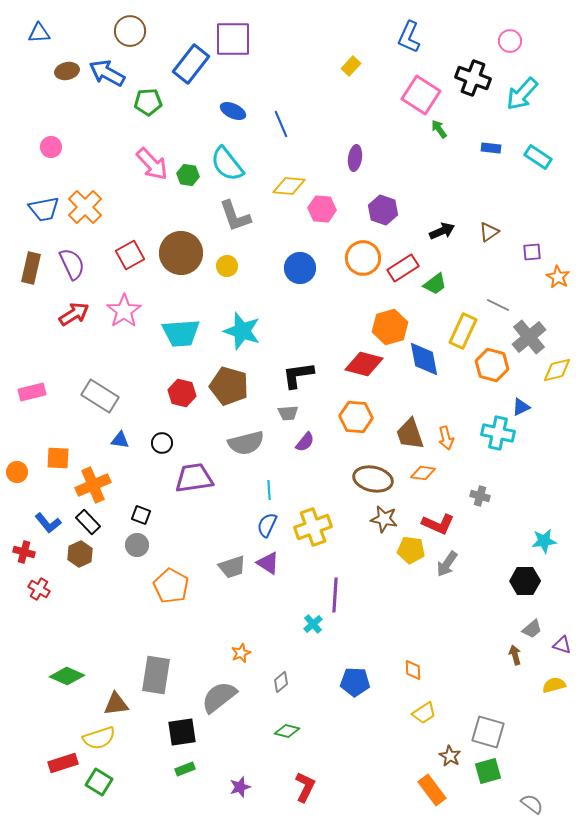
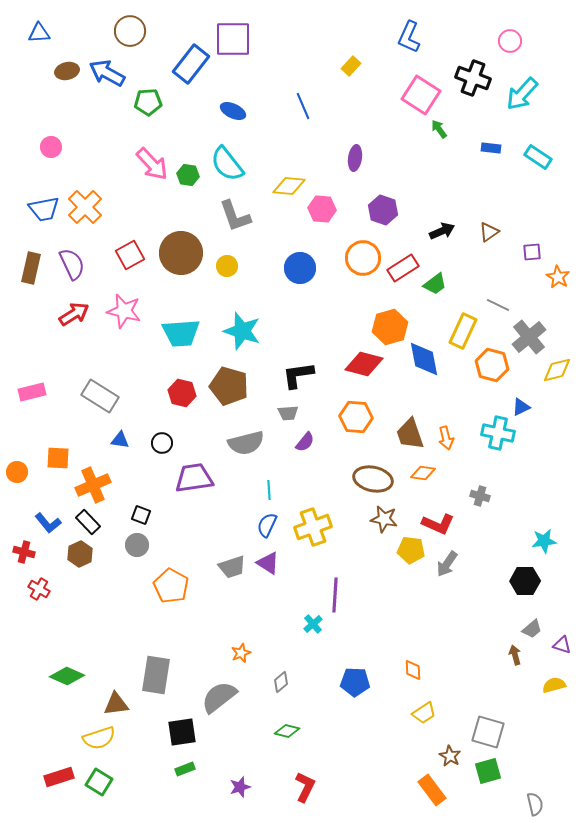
blue line at (281, 124): moved 22 px right, 18 px up
pink star at (124, 311): rotated 24 degrees counterclockwise
red rectangle at (63, 763): moved 4 px left, 14 px down
gray semicircle at (532, 804): moved 3 px right; rotated 40 degrees clockwise
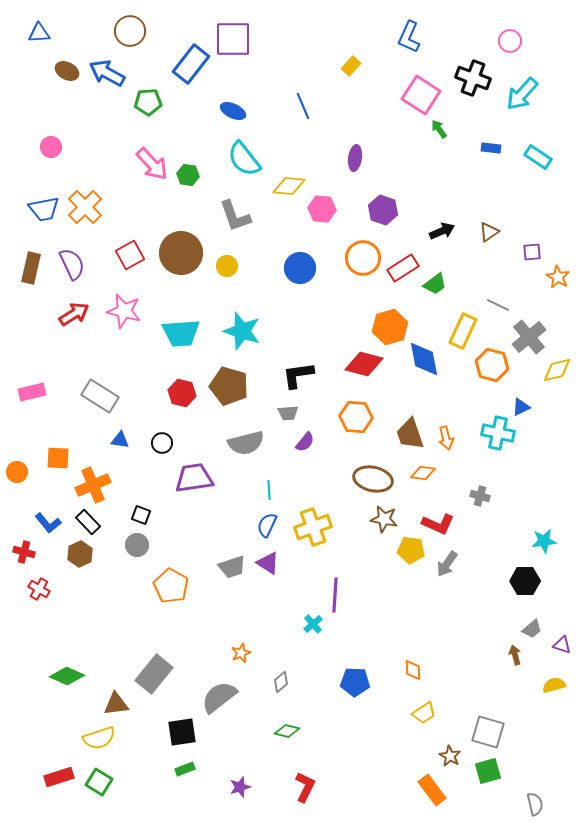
brown ellipse at (67, 71): rotated 40 degrees clockwise
cyan semicircle at (227, 164): moved 17 px right, 5 px up
gray rectangle at (156, 675): moved 2 px left, 1 px up; rotated 30 degrees clockwise
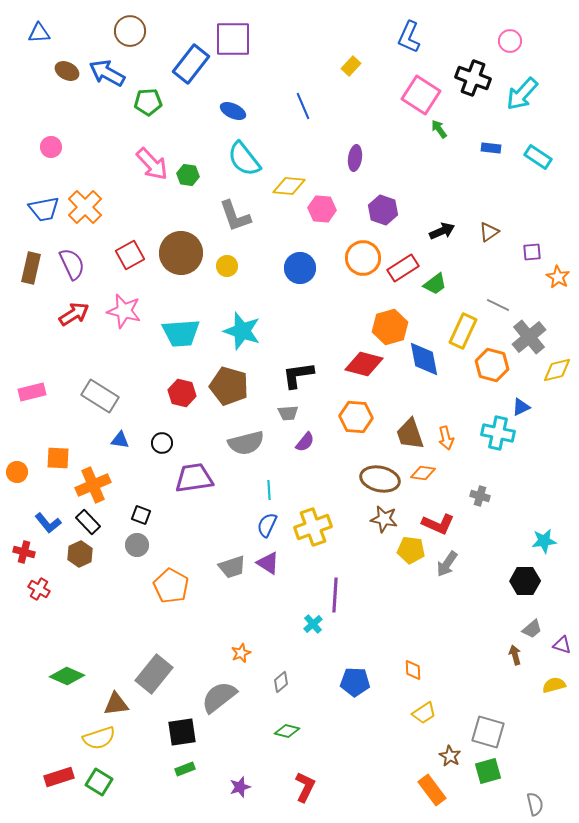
brown ellipse at (373, 479): moved 7 px right
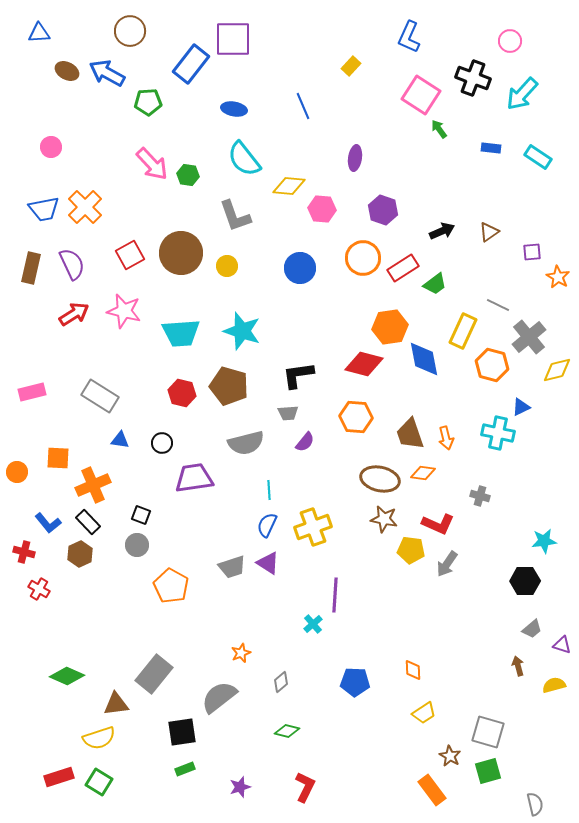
blue ellipse at (233, 111): moved 1 px right, 2 px up; rotated 15 degrees counterclockwise
orange hexagon at (390, 327): rotated 8 degrees clockwise
brown arrow at (515, 655): moved 3 px right, 11 px down
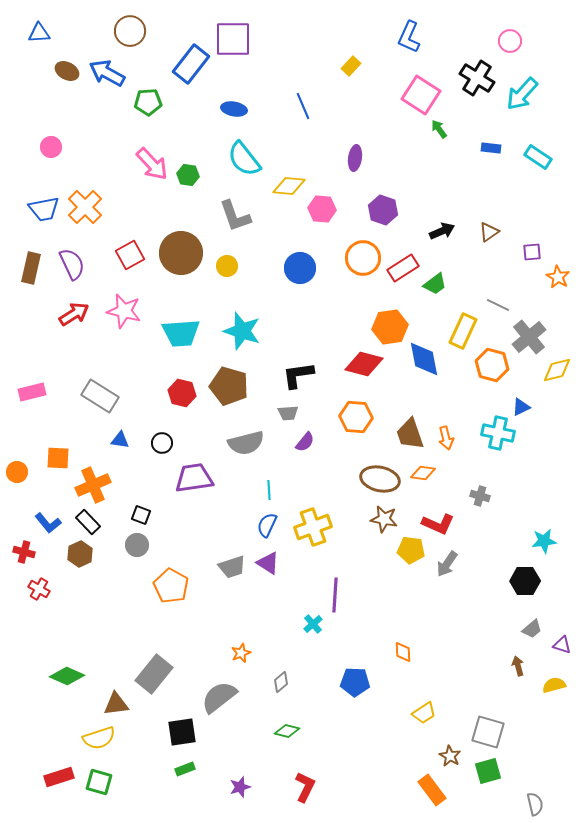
black cross at (473, 78): moved 4 px right; rotated 12 degrees clockwise
orange diamond at (413, 670): moved 10 px left, 18 px up
green square at (99, 782): rotated 16 degrees counterclockwise
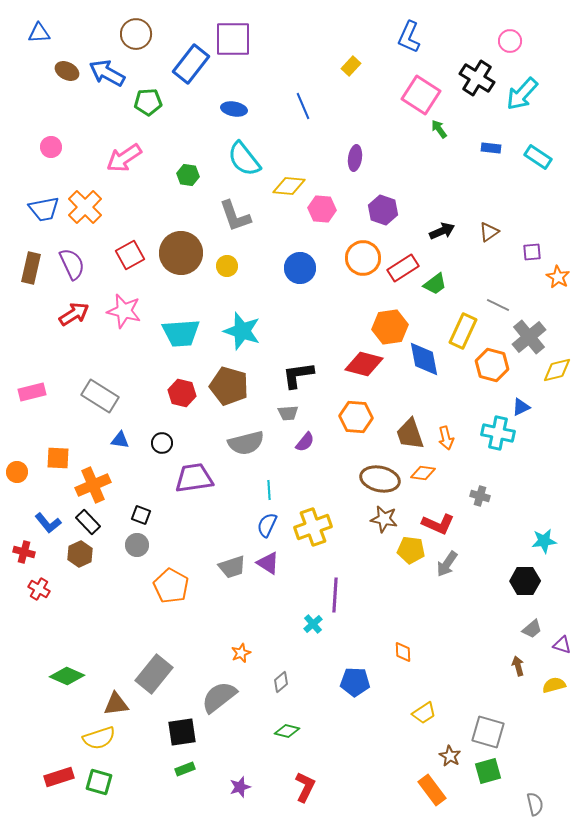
brown circle at (130, 31): moved 6 px right, 3 px down
pink arrow at (152, 164): moved 28 px left, 6 px up; rotated 99 degrees clockwise
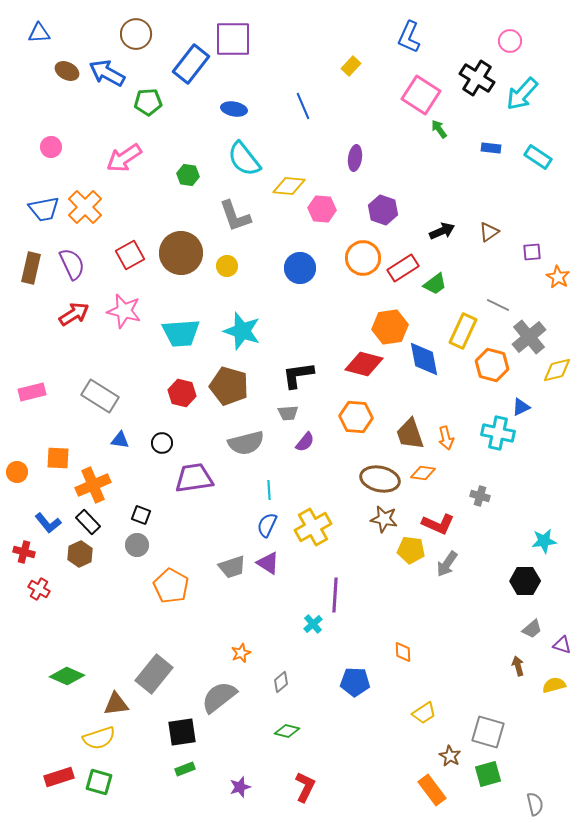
yellow cross at (313, 527): rotated 9 degrees counterclockwise
green square at (488, 771): moved 3 px down
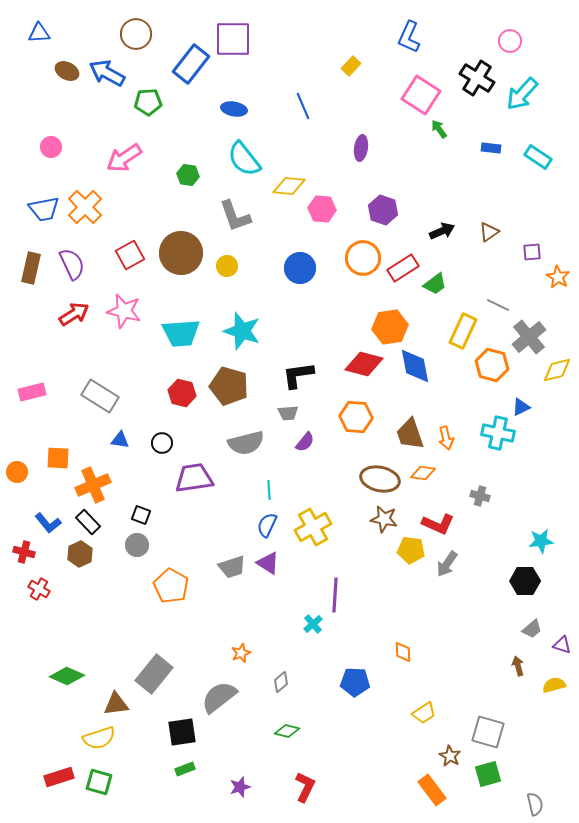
purple ellipse at (355, 158): moved 6 px right, 10 px up
blue diamond at (424, 359): moved 9 px left, 7 px down
cyan star at (544, 541): moved 3 px left
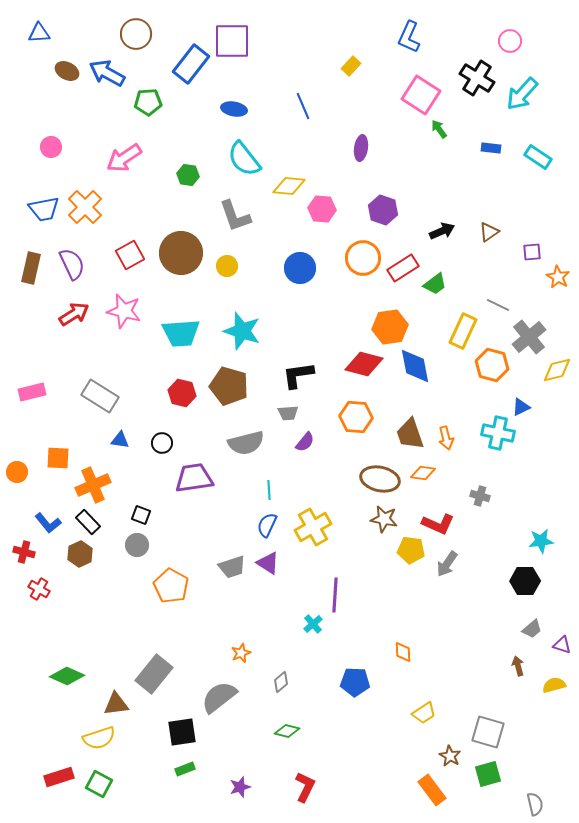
purple square at (233, 39): moved 1 px left, 2 px down
green square at (99, 782): moved 2 px down; rotated 12 degrees clockwise
